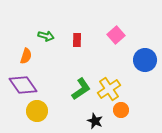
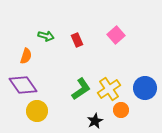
red rectangle: rotated 24 degrees counterclockwise
blue circle: moved 28 px down
black star: rotated 21 degrees clockwise
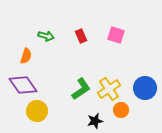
pink square: rotated 30 degrees counterclockwise
red rectangle: moved 4 px right, 4 px up
black star: rotated 14 degrees clockwise
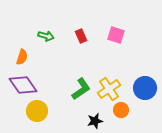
orange semicircle: moved 4 px left, 1 px down
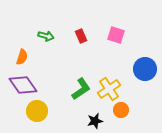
blue circle: moved 19 px up
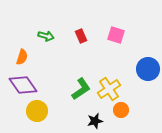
blue circle: moved 3 px right
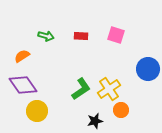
red rectangle: rotated 64 degrees counterclockwise
orange semicircle: moved 1 px up; rotated 140 degrees counterclockwise
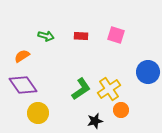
blue circle: moved 3 px down
yellow circle: moved 1 px right, 2 px down
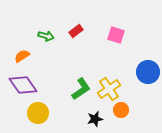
red rectangle: moved 5 px left, 5 px up; rotated 40 degrees counterclockwise
black star: moved 2 px up
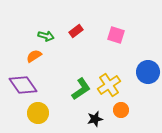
orange semicircle: moved 12 px right
yellow cross: moved 4 px up
